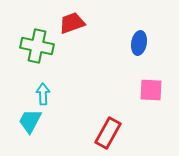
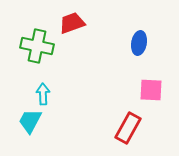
red rectangle: moved 20 px right, 5 px up
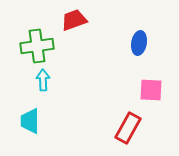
red trapezoid: moved 2 px right, 3 px up
green cross: rotated 20 degrees counterclockwise
cyan arrow: moved 14 px up
cyan trapezoid: rotated 28 degrees counterclockwise
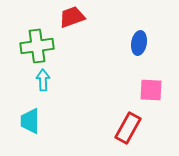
red trapezoid: moved 2 px left, 3 px up
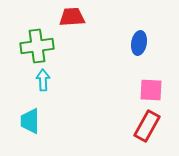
red trapezoid: rotated 16 degrees clockwise
red rectangle: moved 19 px right, 2 px up
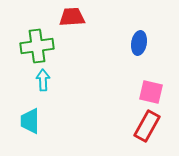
pink square: moved 2 px down; rotated 10 degrees clockwise
